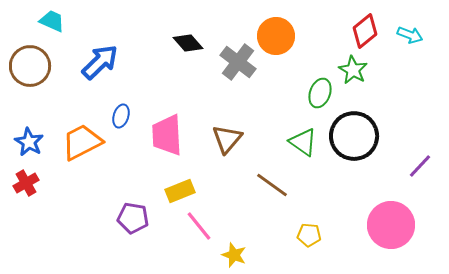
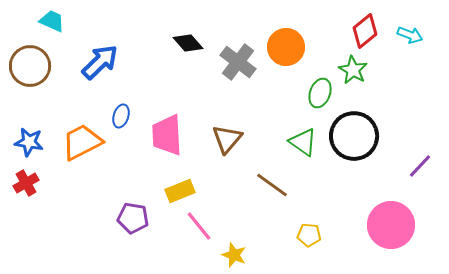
orange circle: moved 10 px right, 11 px down
blue star: rotated 20 degrees counterclockwise
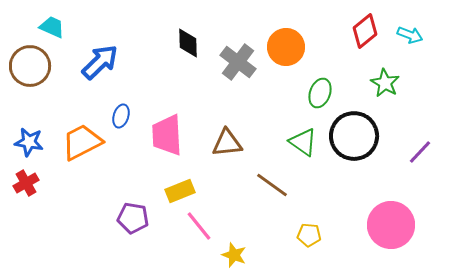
cyan trapezoid: moved 6 px down
black diamond: rotated 40 degrees clockwise
green star: moved 32 px right, 13 px down
brown triangle: moved 4 px down; rotated 44 degrees clockwise
purple line: moved 14 px up
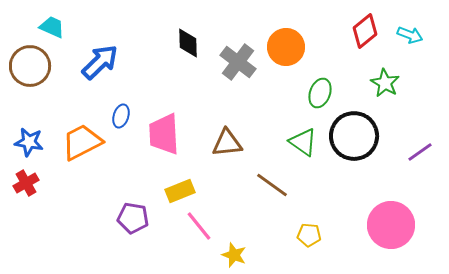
pink trapezoid: moved 3 px left, 1 px up
purple line: rotated 12 degrees clockwise
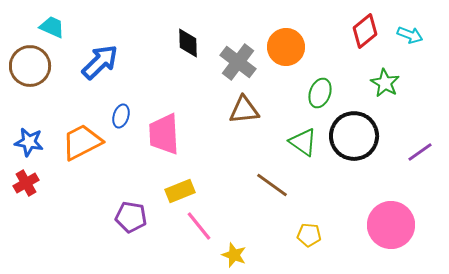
brown triangle: moved 17 px right, 33 px up
purple pentagon: moved 2 px left, 1 px up
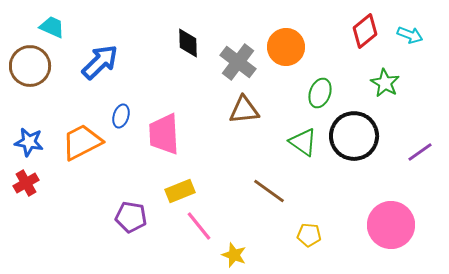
brown line: moved 3 px left, 6 px down
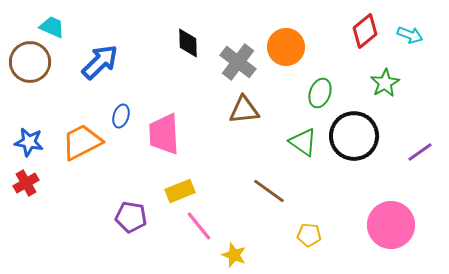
brown circle: moved 4 px up
green star: rotated 12 degrees clockwise
